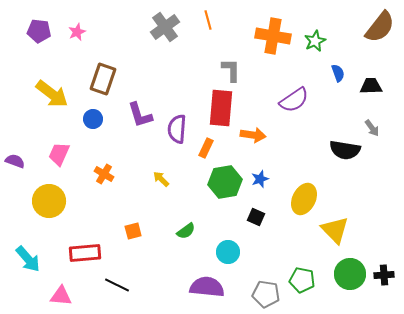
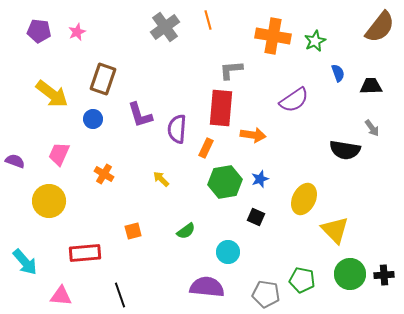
gray L-shape at (231, 70): rotated 95 degrees counterclockwise
cyan arrow at (28, 259): moved 3 px left, 3 px down
black line at (117, 285): moved 3 px right, 10 px down; rotated 45 degrees clockwise
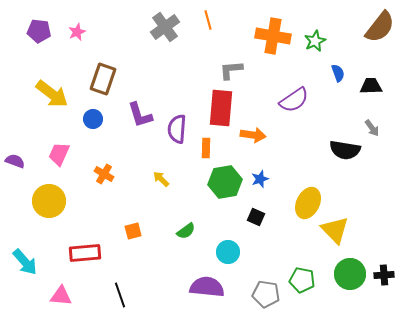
orange rectangle at (206, 148): rotated 24 degrees counterclockwise
yellow ellipse at (304, 199): moved 4 px right, 4 px down
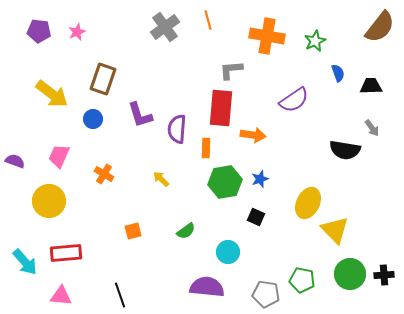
orange cross at (273, 36): moved 6 px left
pink trapezoid at (59, 154): moved 2 px down
red rectangle at (85, 253): moved 19 px left
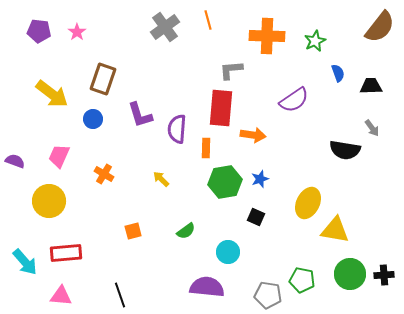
pink star at (77, 32): rotated 12 degrees counterclockwise
orange cross at (267, 36): rotated 8 degrees counterclockwise
yellow triangle at (335, 230): rotated 36 degrees counterclockwise
gray pentagon at (266, 294): moved 2 px right, 1 px down
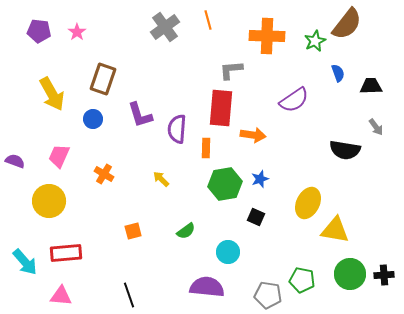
brown semicircle at (380, 27): moved 33 px left, 3 px up
yellow arrow at (52, 94): rotated 24 degrees clockwise
gray arrow at (372, 128): moved 4 px right, 1 px up
green hexagon at (225, 182): moved 2 px down
black line at (120, 295): moved 9 px right
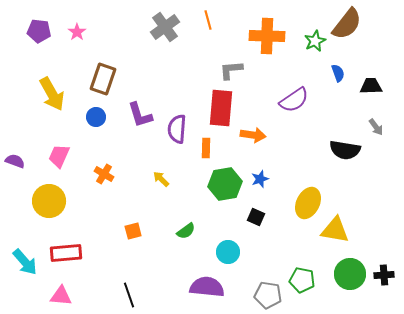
blue circle at (93, 119): moved 3 px right, 2 px up
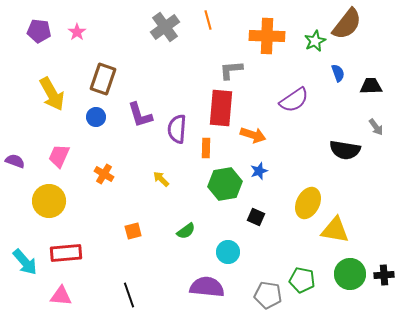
orange arrow at (253, 135): rotated 10 degrees clockwise
blue star at (260, 179): moved 1 px left, 8 px up
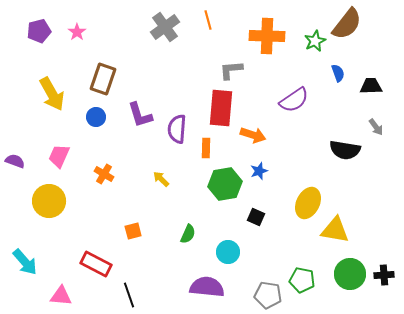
purple pentagon at (39, 31): rotated 20 degrees counterclockwise
green semicircle at (186, 231): moved 2 px right, 3 px down; rotated 30 degrees counterclockwise
red rectangle at (66, 253): moved 30 px right, 11 px down; rotated 32 degrees clockwise
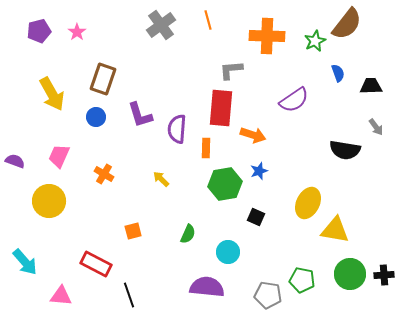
gray cross at (165, 27): moved 4 px left, 2 px up
